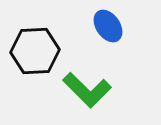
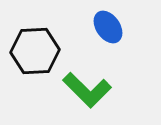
blue ellipse: moved 1 px down
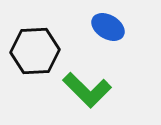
blue ellipse: rotated 24 degrees counterclockwise
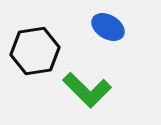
black hexagon: rotated 6 degrees counterclockwise
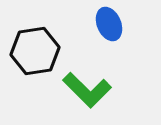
blue ellipse: moved 1 px right, 3 px up; rotated 36 degrees clockwise
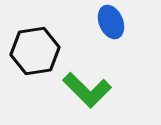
blue ellipse: moved 2 px right, 2 px up
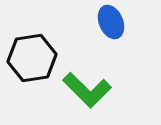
black hexagon: moved 3 px left, 7 px down
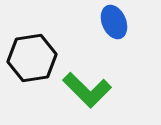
blue ellipse: moved 3 px right
